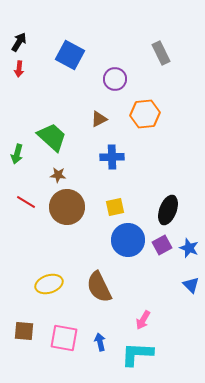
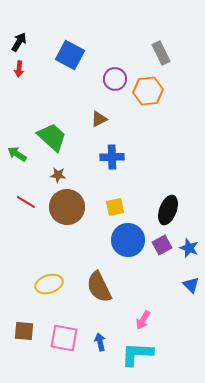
orange hexagon: moved 3 px right, 23 px up
green arrow: rotated 108 degrees clockwise
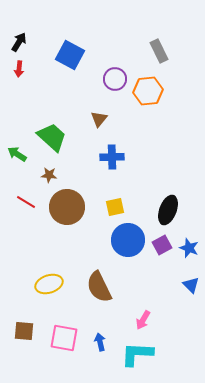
gray rectangle: moved 2 px left, 2 px up
brown triangle: rotated 24 degrees counterclockwise
brown star: moved 9 px left
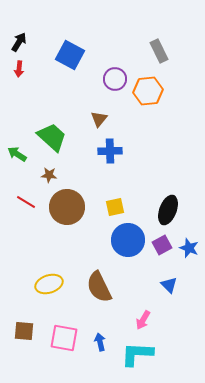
blue cross: moved 2 px left, 6 px up
blue triangle: moved 22 px left
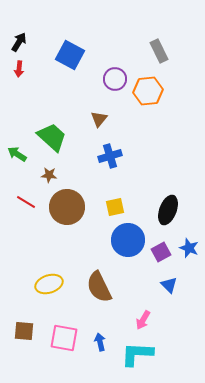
blue cross: moved 5 px down; rotated 15 degrees counterclockwise
purple square: moved 1 px left, 7 px down
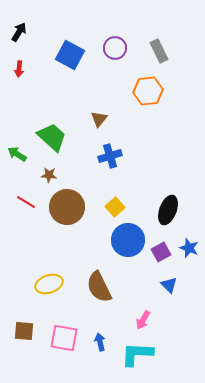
black arrow: moved 10 px up
purple circle: moved 31 px up
yellow square: rotated 30 degrees counterclockwise
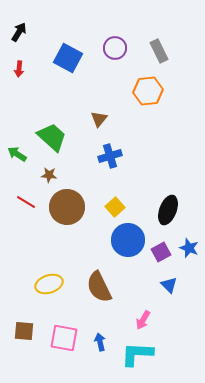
blue square: moved 2 px left, 3 px down
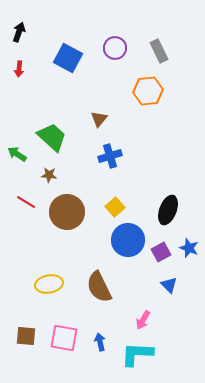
black arrow: rotated 12 degrees counterclockwise
brown circle: moved 5 px down
yellow ellipse: rotated 8 degrees clockwise
brown square: moved 2 px right, 5 px down
